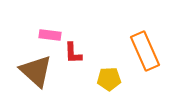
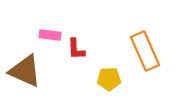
red L-shape: moved 3 px right, 4 px up
brown triangle: moved 11 px left; rotated 18 degrees counterclockwise
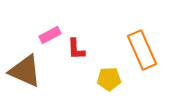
pink rectangle: rotated 35 degrees counterclockwise
orange rectangle: moved 3 px left, 1 px up
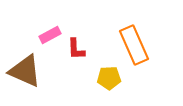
orange rectangle: moved 8 px left, 5 px up
yellow pentagon: moved 1 px up
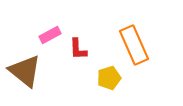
red L-shape: moved 2 px right
brown triangle: rotated 15 degrees clockwise
yellow pentagon: rotated 15 degrees counterclockwise
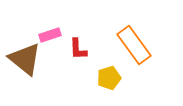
pink rectangle: rotated 10 degrees clockwise
orange rectangle: rotated 12 degrees counterclockwise
brown triangle: moved 12 px up
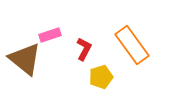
orange rectangle: moved 2 px left
red L-shape: moved 6 px right; rotated 150 degrees counterclockwise
yellow pentagon: moved 8 px left, 1 px up
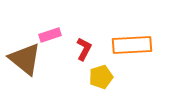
orange rectangle: rotated 57 degrees counterclockwise
